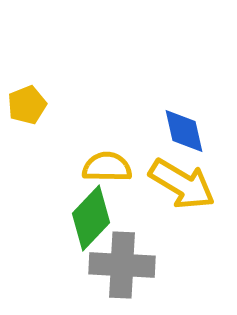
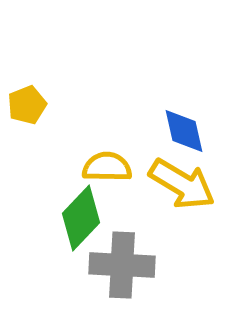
green diamond: moved 10 px left
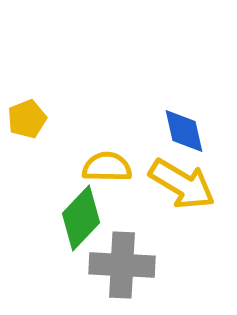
yellow pentagon: moved 14 px down
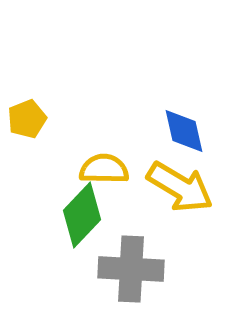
yellow semicircle: moved 3 px left, 2 px down
yellow arrow: moved 2 px left, 3 px down
green diamond: moved 1 px right, 3 px up
gray cross: moved 9 px right, 4 px down
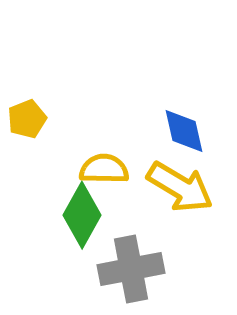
green diamond: rotated 14 degrees counterclockwise
gray cross: rotated 14 degrees counterclockwise
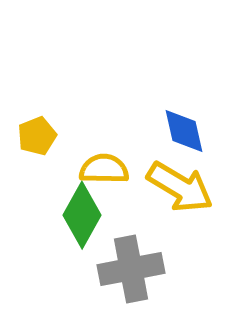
yellow pentagon: moved 10 px right, 17 px down
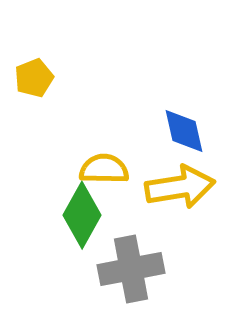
yellow pentagon: moved 3 px left, 58 px up
yellow arrow: rotated 40 degrees counterclockwise
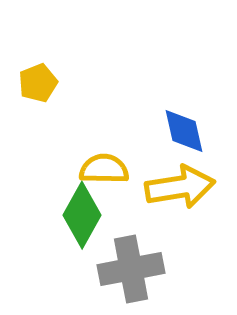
yellow pentagon: moved 4 px right, 5 px down
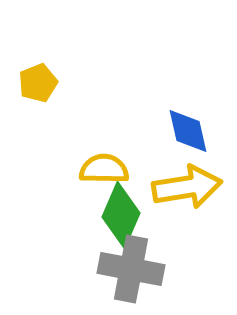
blue diamond: moved 4 px right
yellow arrow: moved 7 px right
green diamond: moved 39 px right; rotated 6 degrees counterclockwise
gray cross: rotated 22 degrees clockwise
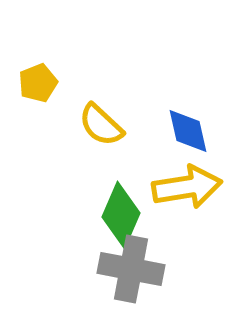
yellow semicircle: moved 3 px left, 44 px up; rotated 138 degrees counterclockwise
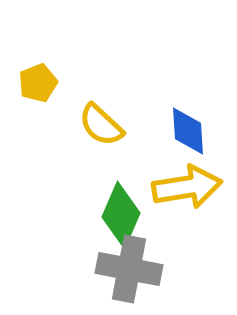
blue diamond: rotated 9 degrees clockwise
gray cross: moved 2 px left
